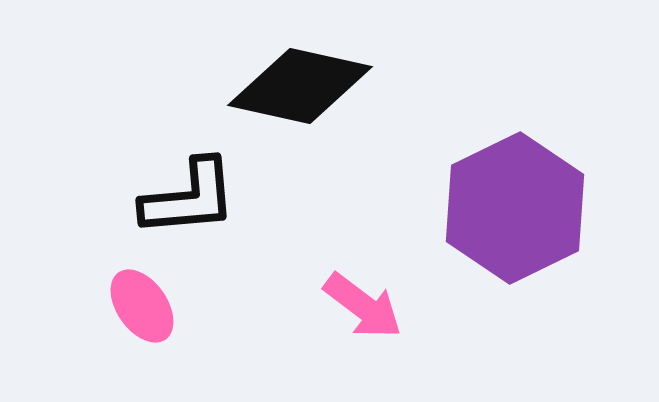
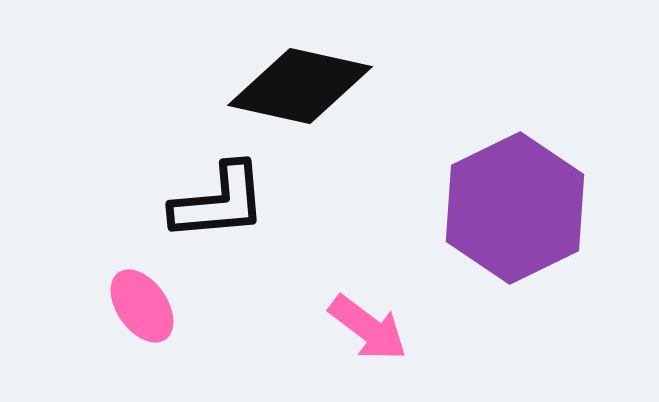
black L-shape: moved 30 px right, 4 px down
pink arrow: moved 5 px right, 22 px down
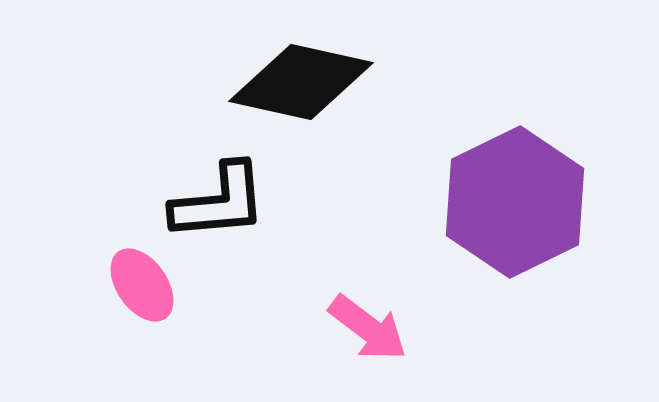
black diamond: moved 1 px right, 4 px up
purple hexagon: moved 6 px up
pink ellipse: moved 21 px up
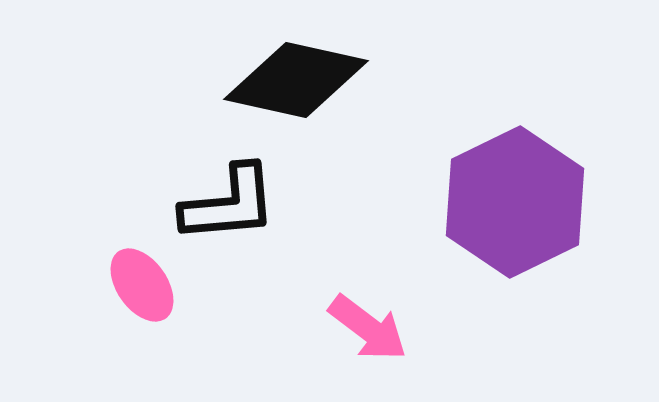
black diamond: moved 5 px left, 2 px up
black L-shape: moved 10 px right, 2 px down
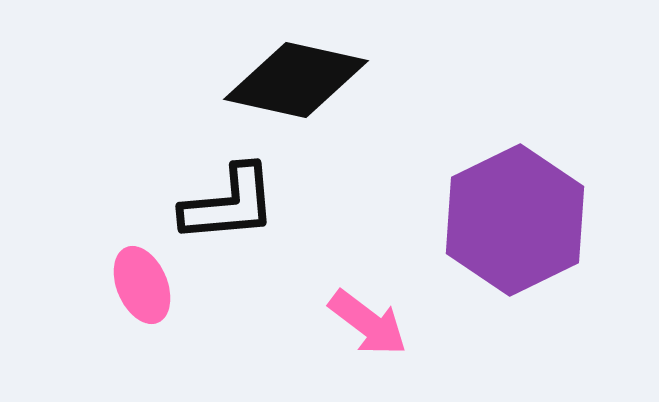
purple hexagon: moved 18 px down
pink ellipse: rotated 12 degrees clockwise
pink arrow: moved 5 px up
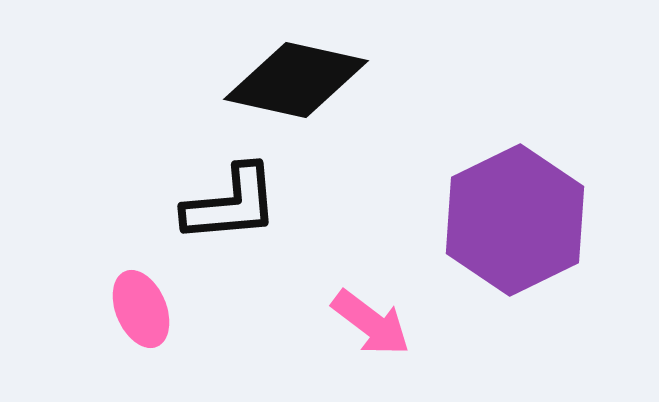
black L-shape: moved 2 px right
pink ellipse: moved 1 px left, 24 px down
pink arrow: moved 3 px right
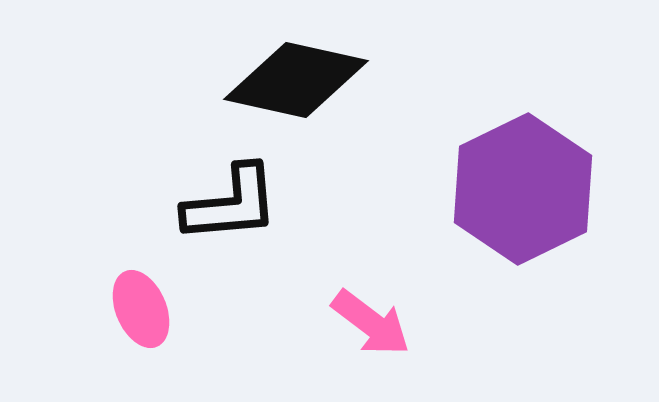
purple hexagon: moved 8 px right, 31 px up
